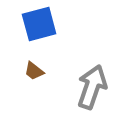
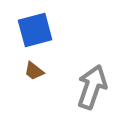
blue square: moved 4 px left, 6 px down
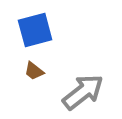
gray arrow: moved 9 px left, 5 px down; rotated 33 degrees clockwise
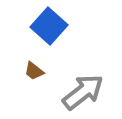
blue square: moved 14 px right, 4 px up; rotated 33 degrees counterclockwise
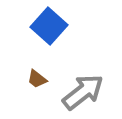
brown trapezoid: moved 3 px right, 8 px down
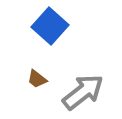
blue square: moved 1 px right
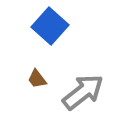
brown trapezoid: rotated 15 degrees clockwise
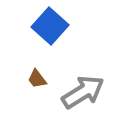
gray arrow: rotated 6 degrees clockwise
